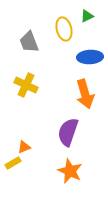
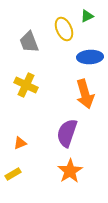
yellow ellipse: rotated 10 degrees counterclockwise
purple semicircle: moved 1 px left, 1 px down
orange triangle: moved 4 px left, 4 px up
yellow rectangle: moved 11 px down
orange star: rotated 15 degrees clockwise
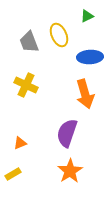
yellow ellipse: moved 5 px left, 6 px down
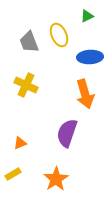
orange star: moved 14 px left, 8 px down
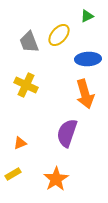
yellow ellipse: rotated 65 degrees clockwise
blue ellipse: moved 2 px left, 2 px down
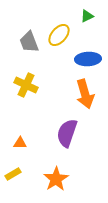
orange triangle: rotated 24 degrees clockwise
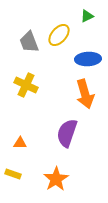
yellow rectangle: rotated 49 degrees clockwise
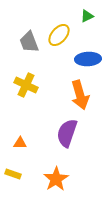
orange arrow: moved 5 px left, 1 px down
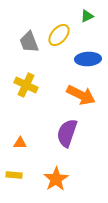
orange arrow: moved 1 px right; rotated 48 degrees counterclockwise
yellow rectangle: moved 1 px right, 1 px down; rotated 14 degrees counterclockwise
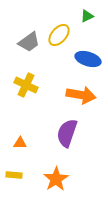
gray trapezoid: rotated 105 degrees counterclockwise
blue ellipse: rotated 20 degrees clockwise
orange arrow: rotated 16 degrees counterclockwise
